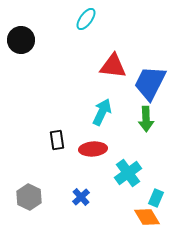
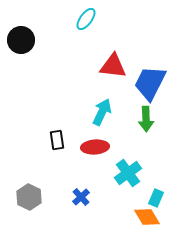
red ellipse: moved 2 px right, 2 px up
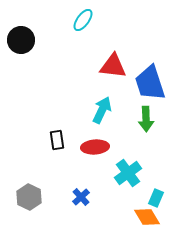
cyan ellipse: moved 3 px left, 1 px down
blue trapezoid: rotated 45 degrees counterclockwise
cyan arrow: moved 2 px up
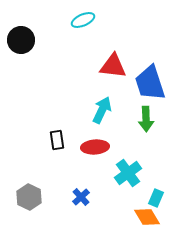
cyan ellipse: rotated 30 degrees clockwise
